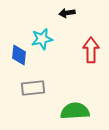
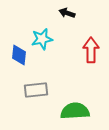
black arrow: rotated 28 degrees clockwise
gray rectangle: moved 3 px right, 2 px down
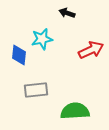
red arrow: rotated 65 degrees clockwise
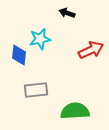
cyan star: moved 2 px left
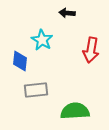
black arrow: rotated 14 degrees counterclockwise
cyan star: moved 2 px right, 1 px down; rotated 30 degrees counterclockwise
red arrow: rotated 125 degrees clockwise
blue diamond: moved 1 px right, 6 px down
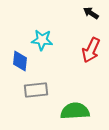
black arrow: moved 24 px right; rotated 28 degrees clockwise
cyan star: rotated 25 degrees counterclockwise
red arrow: rotated 15 degrees clockwise
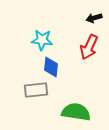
black arrow: moved 3 px right, 5 px down; rotated 49 degrees counterclockwise
red arrow: moved 2 px left, 3 px up
blue diamond: moved 31 px right, 6 px down
green semicircle: moved 1 px right, 1 px down; rotated 12 degrees clockwise
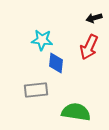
blue diamond: moved 5 px right, 4 px up
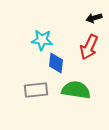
green semicircle: moved 22 px up
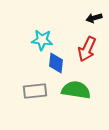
red arrow: moved 2 px left, 2 px down
gray rectangle: moved 1 px left, 1 px down
